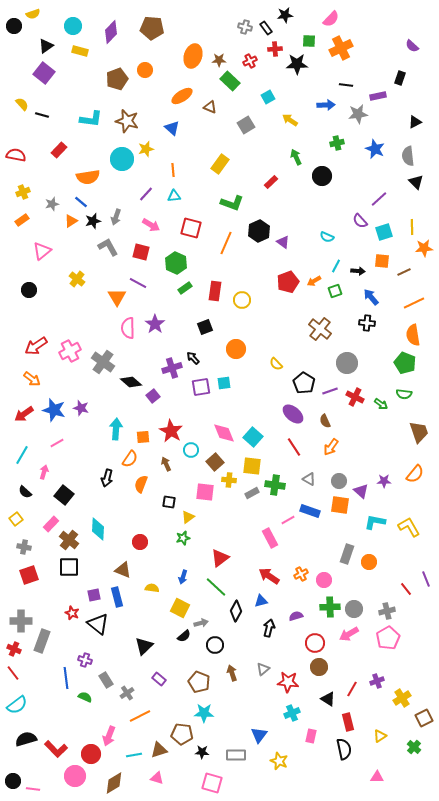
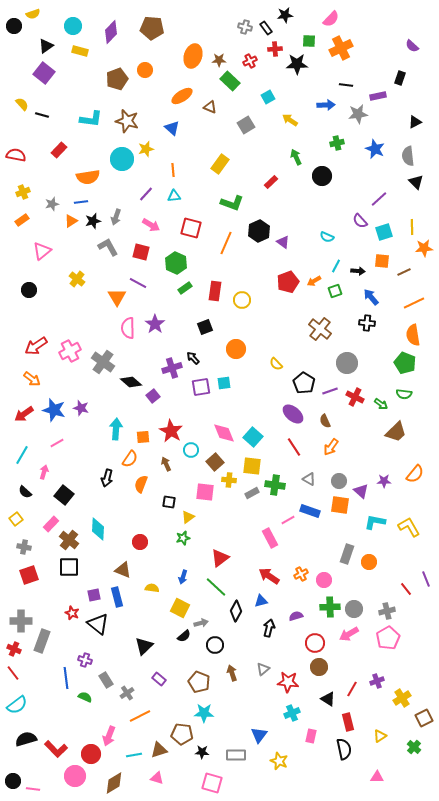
blue line at (81, 202): rotated 48 degrees counterclockwise
brown trapezoid at (419, 432): moved 23 px left; rotated 65 degrees clockwise
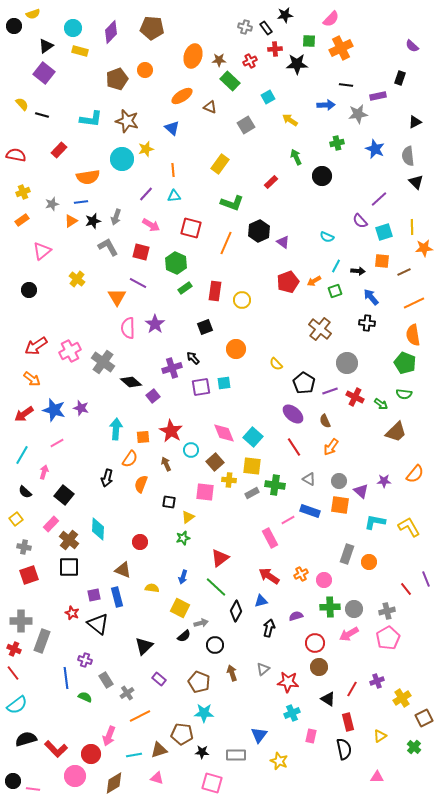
cyan circle at (73, 26): moved 2 px down
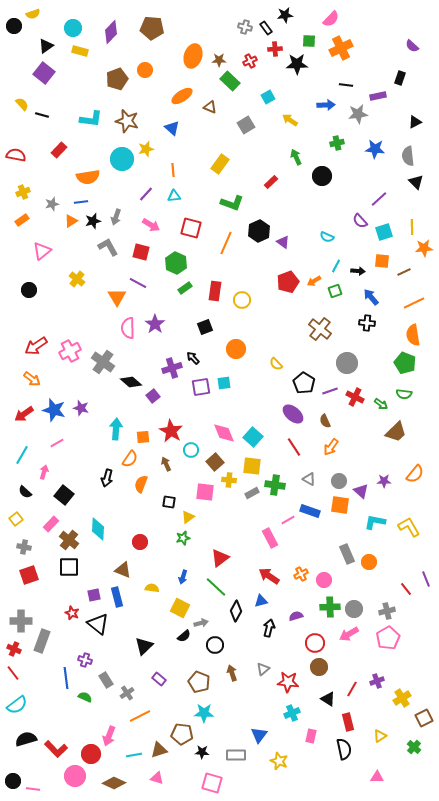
blue star at (375, 149): rotated 18 degrees counterclockwise
gray rectangle at (347, 554): rotated 42 degrees counterclockwise
brown diamond at (114, 783): rotated 55 degrees clockwise
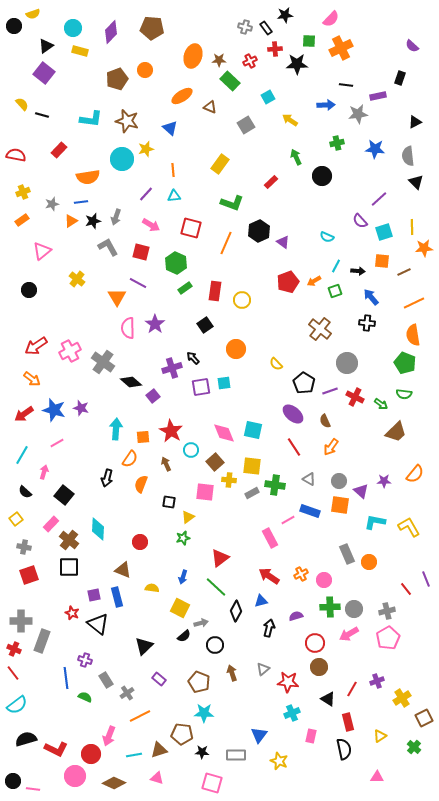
blue triangle at (172, 128): moved 2 px left
black square at (205, 327): moved 2 px up; rotated 14 degrees counterclockwise
cyan square at (253, 437): moved 7 px up; rotated 30 degrees counterclockwise
red L-shape at (56, 749): rotated 20 degrees counterclockwise
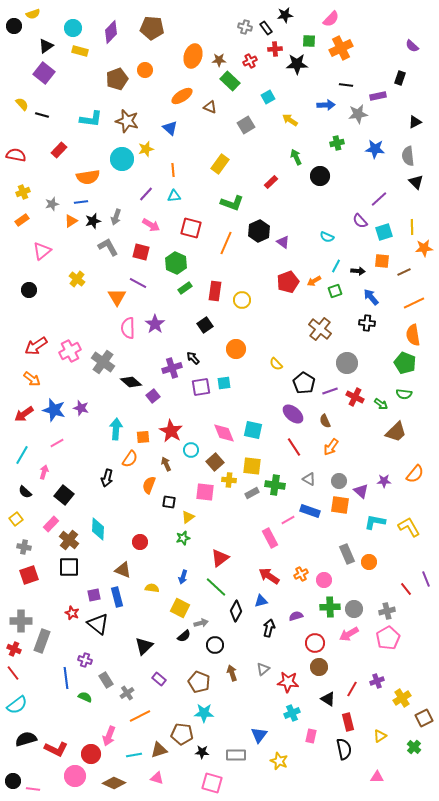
black circle at (322, 176): moved 2 px left
orange semicircle at (141, 484): moved 8 px right, 1 px down
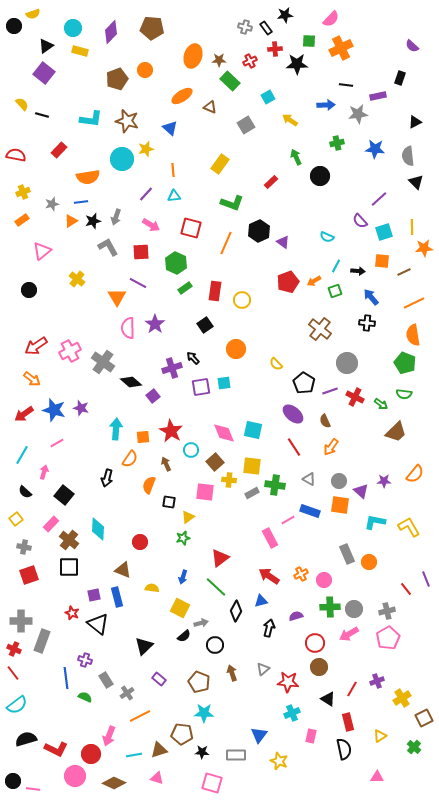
red square at (141, 252): rotated 18 degrees counterclockwise
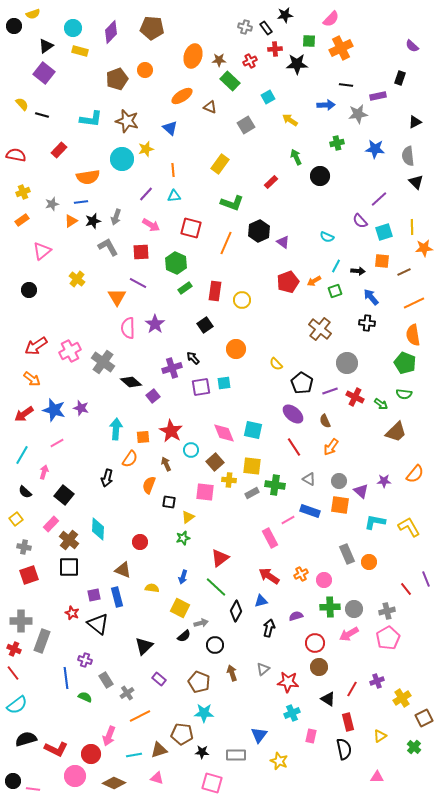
black pentagon at (304, 383): moved 2 px left
